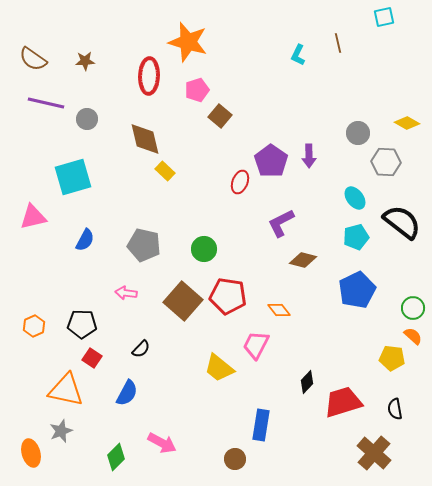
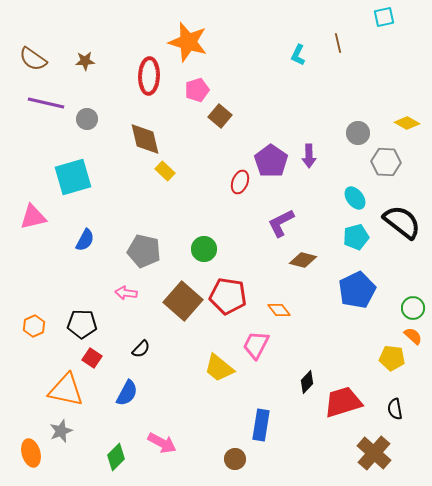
gray pentagon at (144, 245): moved 6 px down
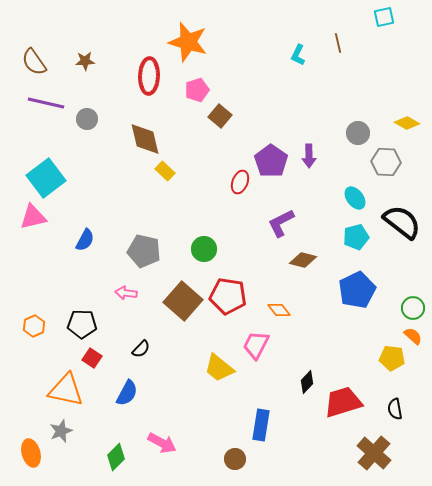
brown semicircle at (33, 59): moved 1 px right, 3 px down; rotated 20 degrees clockwise
cyan square at (73, 177): moved 27 px left, 1 px down; rotated 21 degrees counterclockwise
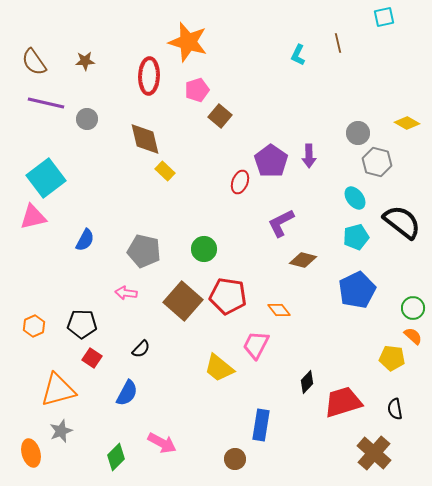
gray hexagon at (386, 162): moved 9 px left; rotated 12 degrees clockwise
orange triangle at (66, 390): moved 8 px left; rotated 27 degrees counterclockwise
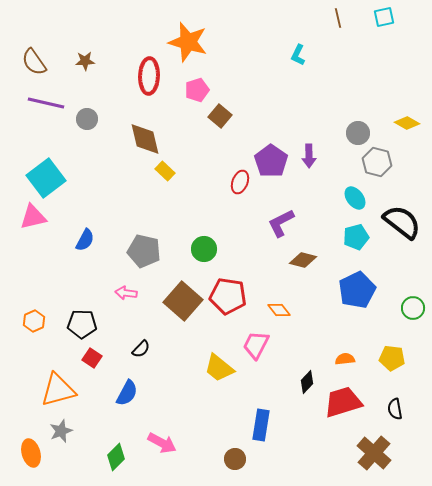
brown line at (338, 43): moved 25 px up
orange hexagon at (34, 326): moved 5 px up
orange semicircle at (413, 336): moved 68 px left, 23 px down; rotated 48 degrees counterclockwise
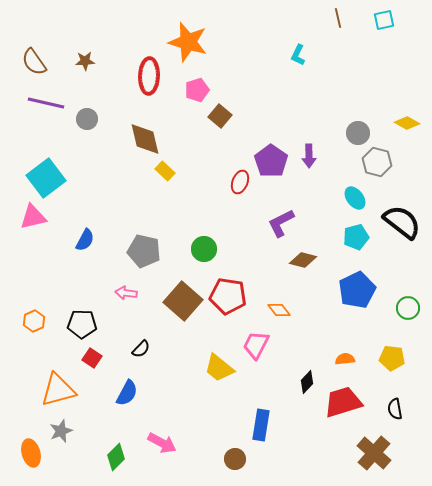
cyan square at (384, 17): moved 3 px down
green circle at (413, 308): moved 5 px left
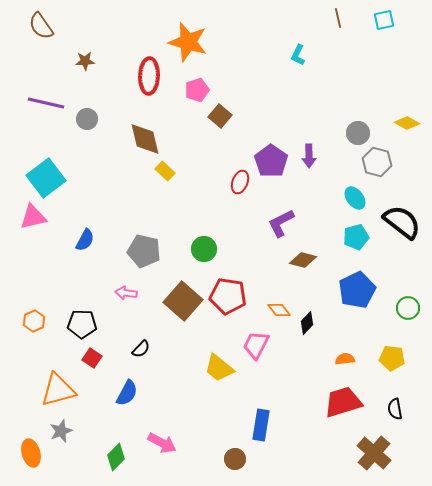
brown semicircle at (34, 62): moved 7 px right, 36 px up
black diamond at (307, 382): moved 59 px up
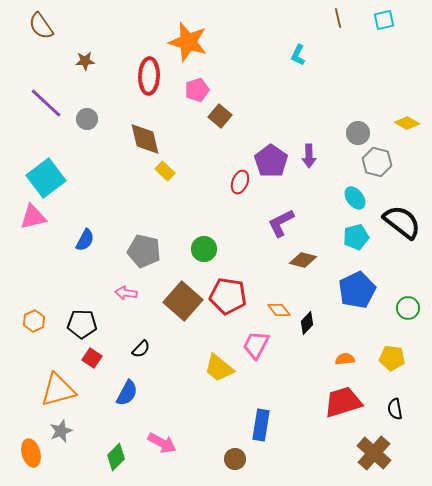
purple line at (46, 103): rotated 30 degrees clockwise
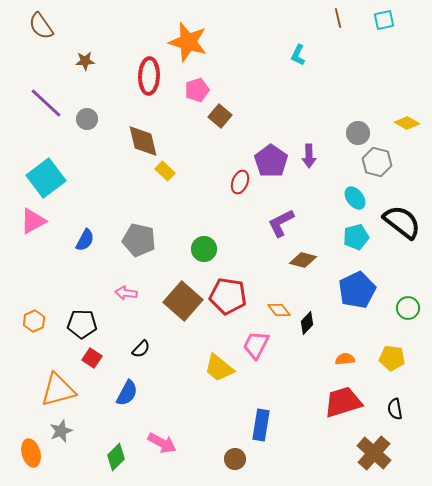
brown diamond at (145, 139): moved 2 px left, 2 px down
pink triangle at (33, 217): moved 4 px down; rotated 16 degrees counterclockwise
gray pentagon at (144, 251): moved 5 px left, 11 px up
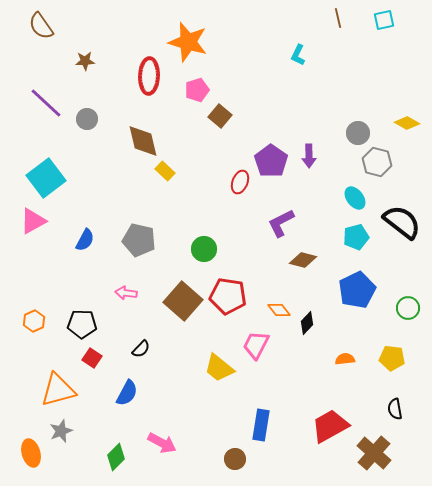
red trapezoid at (343, 402): moved 13 px left, 24 px down; rotated 12 degrees counterclockwise
